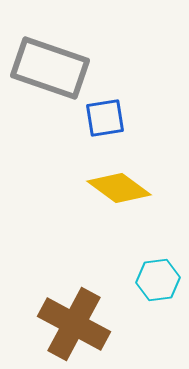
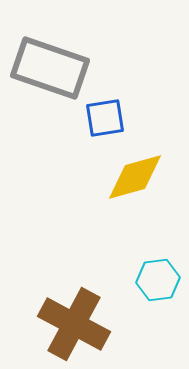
yellow diamond: moved 16 px right, 11 px up; rotated 52 degrees counterclockwise
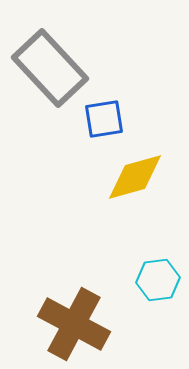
gray rectangle: rotated 28 degrees clockwise
blue square: moved 1 px left, 1 px down
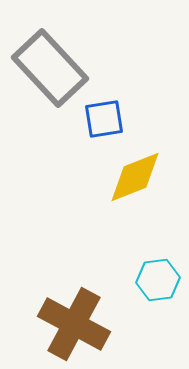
yellow diamond: rotated 6 degrees counterclockwise
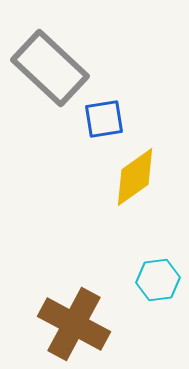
gray rectangle: rotated 4 degrees counterclockwise
yellow diamond: rotated 14 degrees counterclockwise
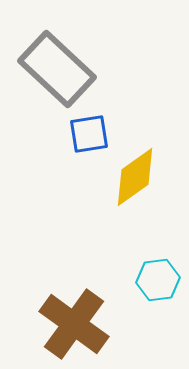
gray rectangle: moved 7 px right, 1 px down
blue square: moved 15 px left, 15 px down
brown cross: rotated 8 degrees clockwise
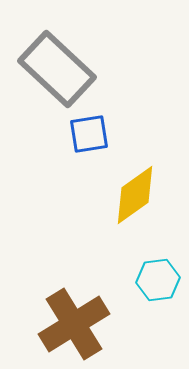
yellow diamond: moved 18 px down
brown cross: rotated 22 degrees clockwise
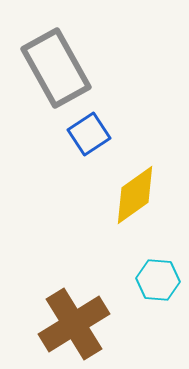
gray rectangle: moved 1 px left, 1 px up; rotated 18 degrees clockwise
blue square: rotated 24 degrees counterclockwise
cyan hexagon: rotated 12 degrees clockwise
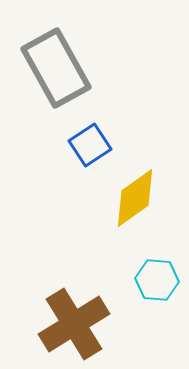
blue square: moved 1 px right, 11 px down
yellow diamond: moved 3 px down
cyan hexagon: moved 1 px left
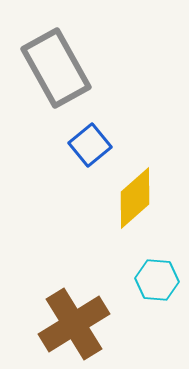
blue square: rotated 6 degrees counterclockwise
yellow diamond: rotated 6 degrees counterclockwise
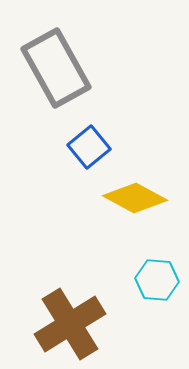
blue square: moved 1 px left, 2 px down
yellow diamond: rotated 70 degrees clockwise
brown cross: moved 4 px left
